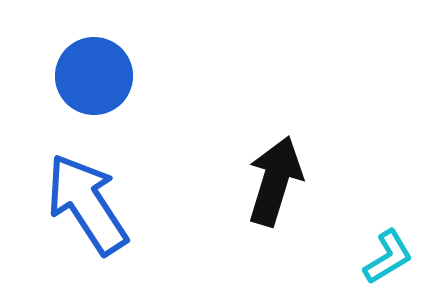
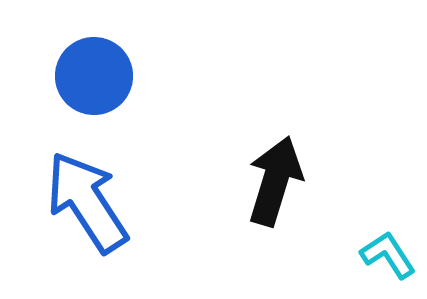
blue arrow: moved 2 px up
cyan L-shape: moved 2 px up; rotated 92 degrees counterclockwise
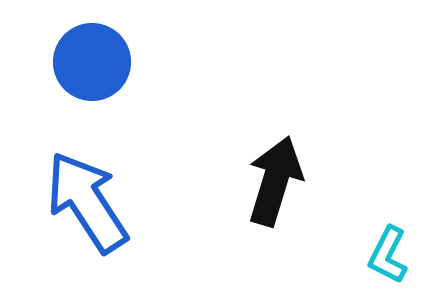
blue circle: moved 2 px left, 14 px up
cyan L-shape: rotated 120 degrees counterclockwise
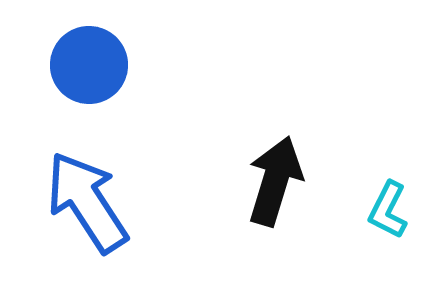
blue circle: moved 3 px left, 3 px down
cyan L-shape: moved 45 px up
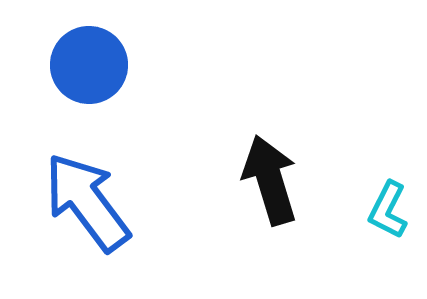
black arrow: moved 5 px left, 1 px up; rotated 34 degrees counterclockwise
blue arrow: rotated 4 degrees counterclockwise
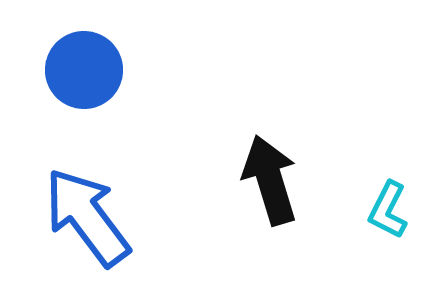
blue circle: moved 5 px left, 5 px down
blue arrow: moved 15 px down
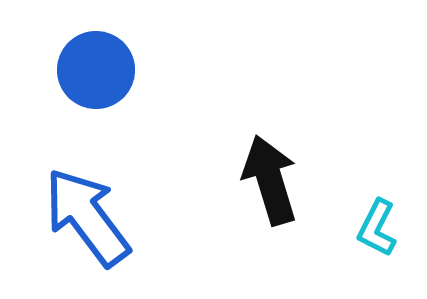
blue circle: moved 12 px right
cyan L-shape: moved 11 px left, 18 px down
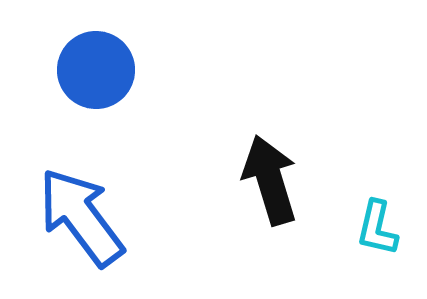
blue arrow: moved 6 px left
cyan L-shape: rotated 14 degrees counterclockwise
